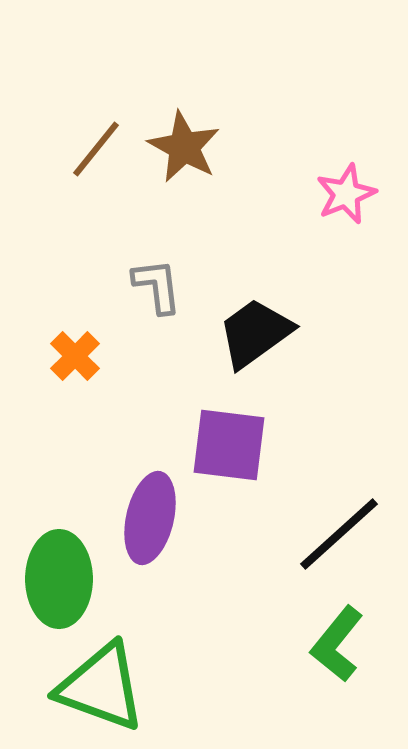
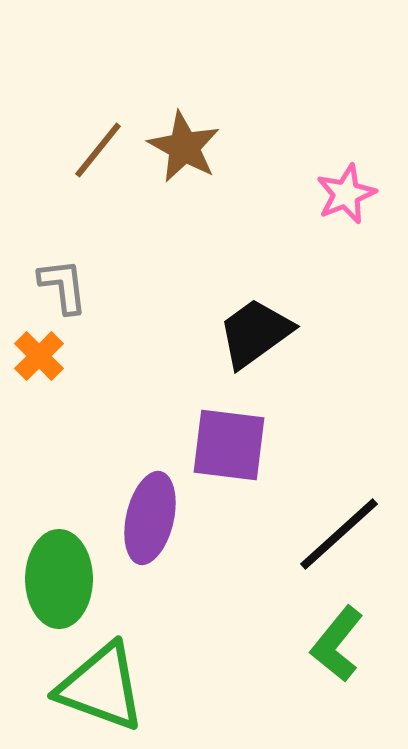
brown line: moved 2 px right, 1 px down
gray L-shape: moved 94 px left
orange cross: moved 36 px left
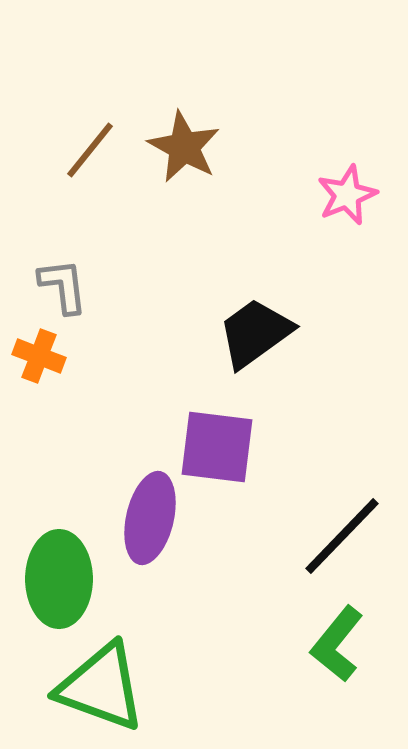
brown line: moved 8 px left
pink star: moved 1 px right, 1 px down
orange cross: rotated 24 degrees counterclockwise
purple square: moved 12 px left, 2 px down
black line: moved 3 px right, 2 px down; rotated 4 degrees counterclockwise
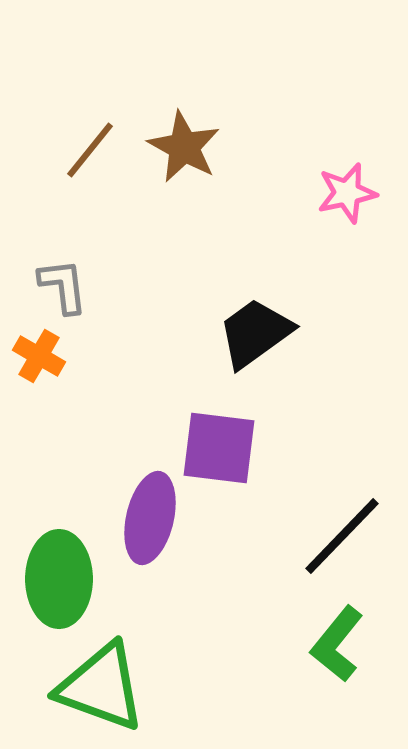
pink star: moved 2 px up; rotated 10 degrees clockwise
orange cross: rotated 9 degrees clockwise
purple square: moved 2 px right, 1 px down
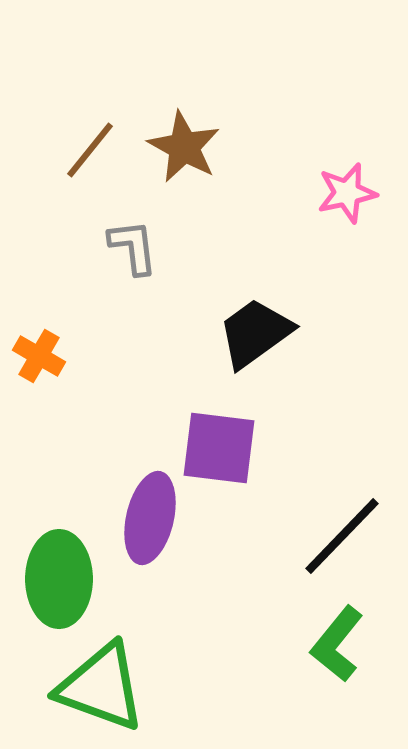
gray L-shape: moved 70 px right, 39 px up
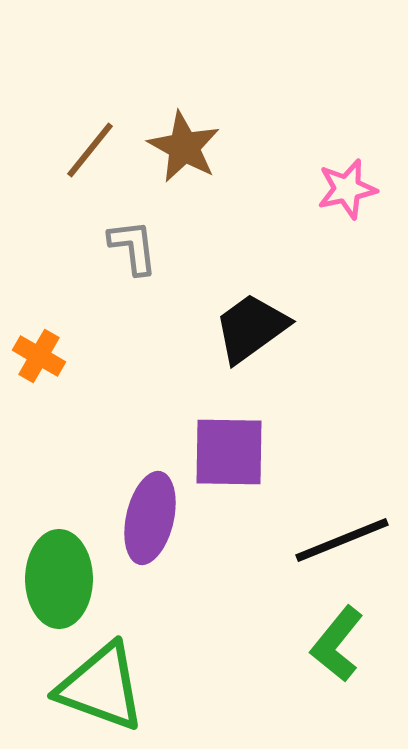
pink star: moved 4 px up
black trapezoid: moved 4 px left, 5 px up
purple square: moved 10 px right, 4 px down; rotated 6 degrees counterclockwise
black line: moved 4 px down; rotated 24 degrees clockwise
